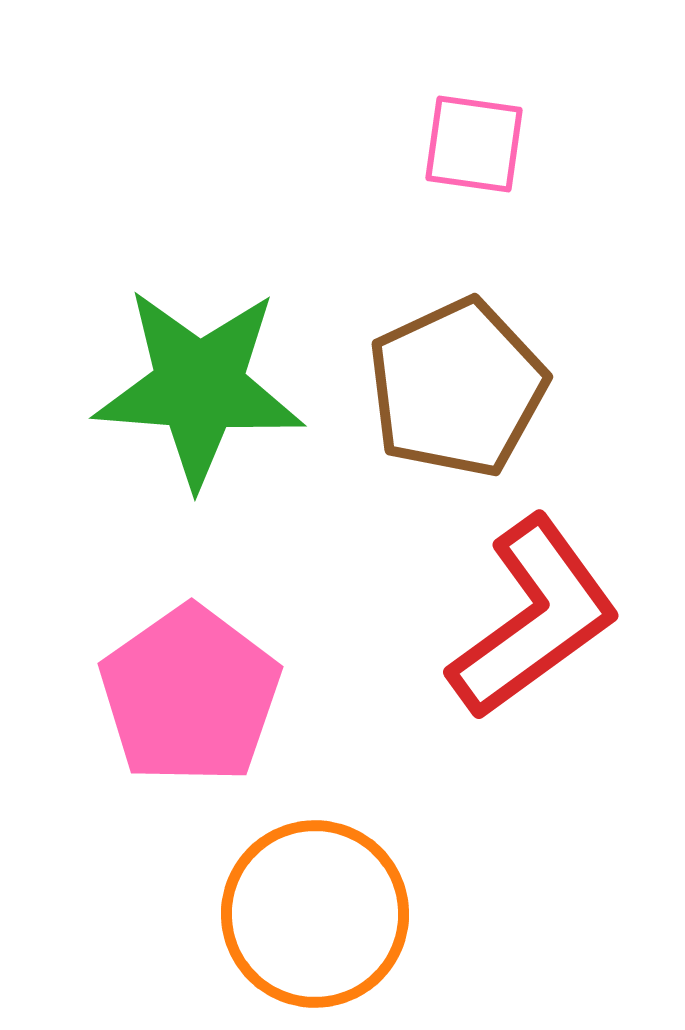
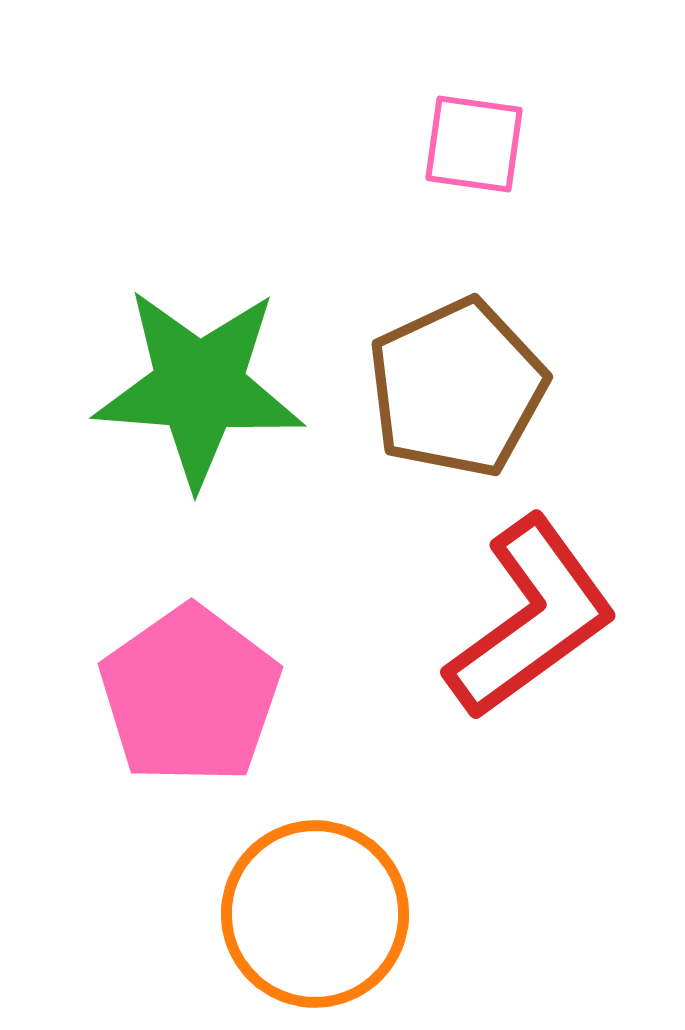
red L-shape: moved 3 px left
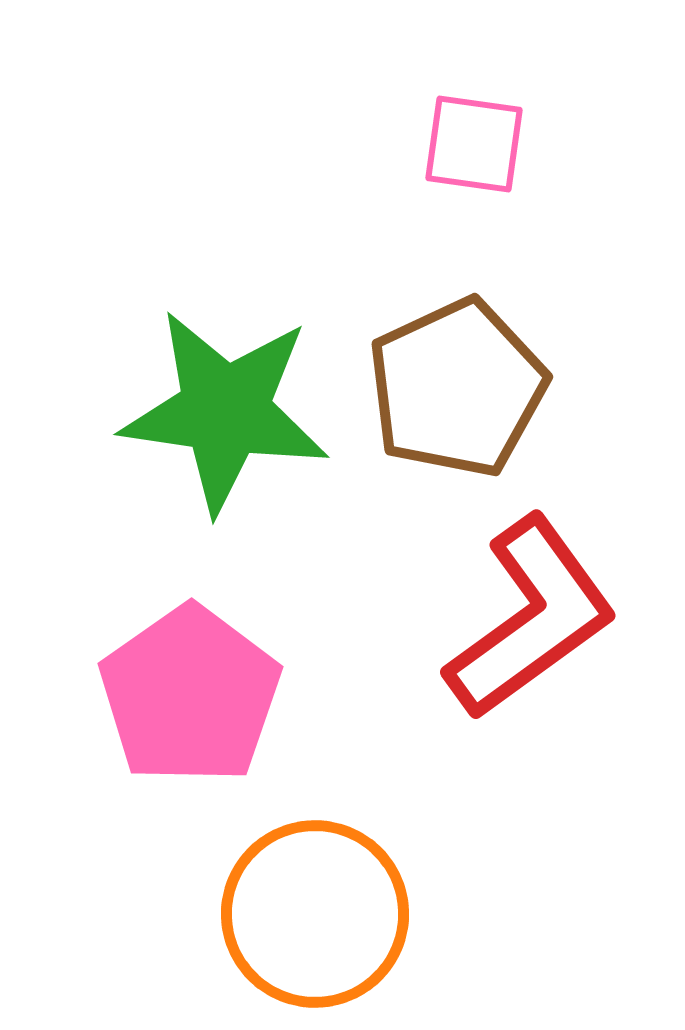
green star: moved 26 px right, 24 px down; rotated 4 degrees clockwise
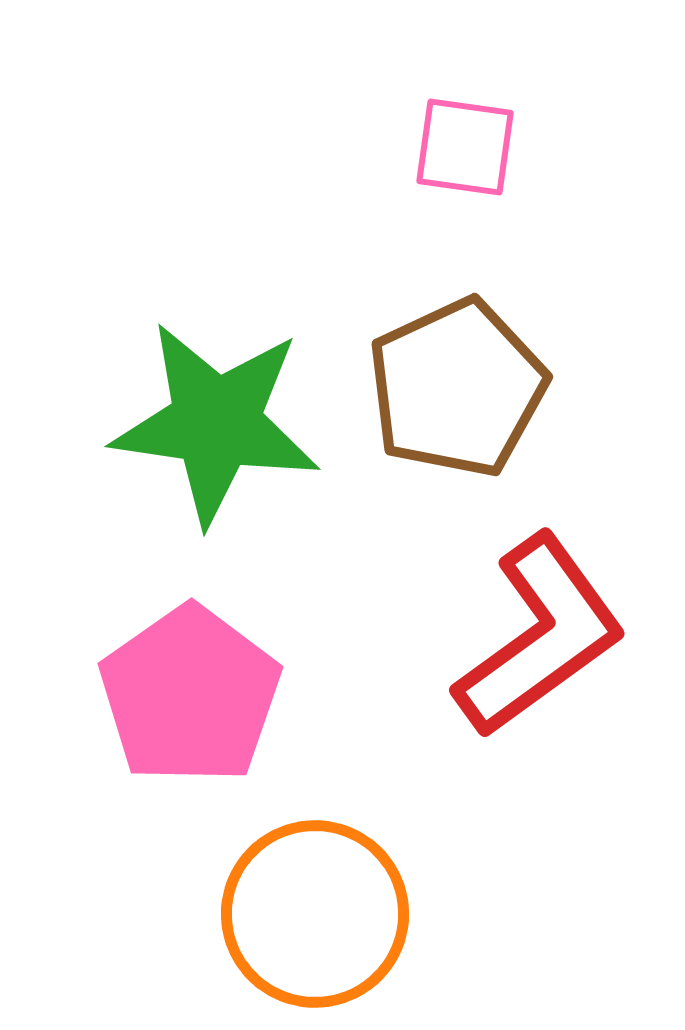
pink square: moved 9 px left, 3 px down
green star: moved 9 px left, 12 px down
red L-shape: moved 9 px right, 18 px down
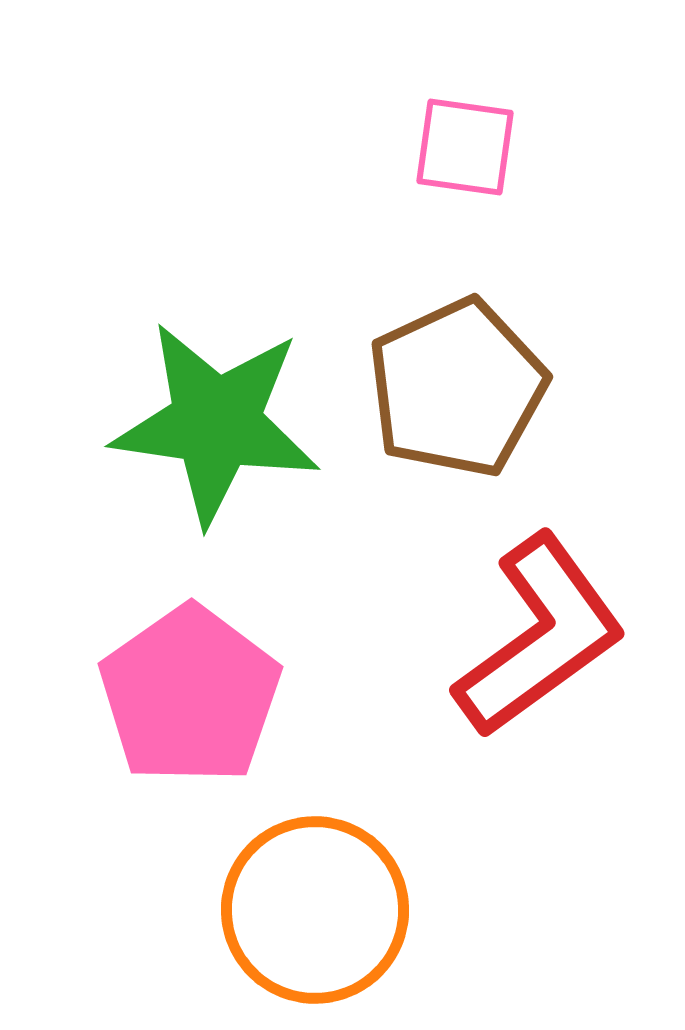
orange circle: moved 4 px up
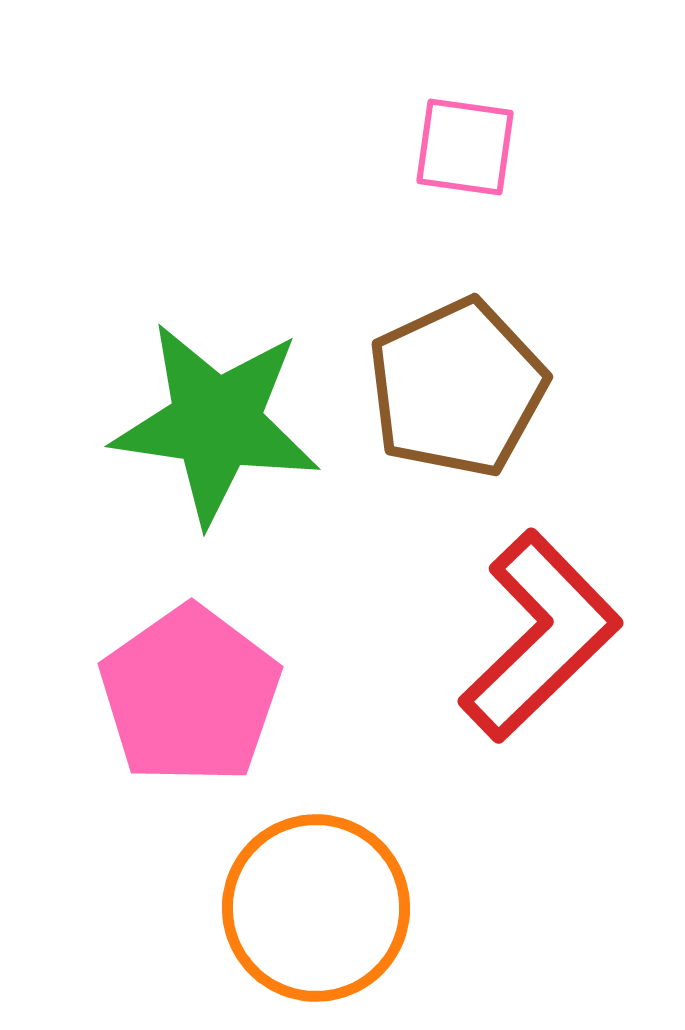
red L-shape: rotated 8 degrees counterclockwise
orange circle: moved 1 px right, 2 px up
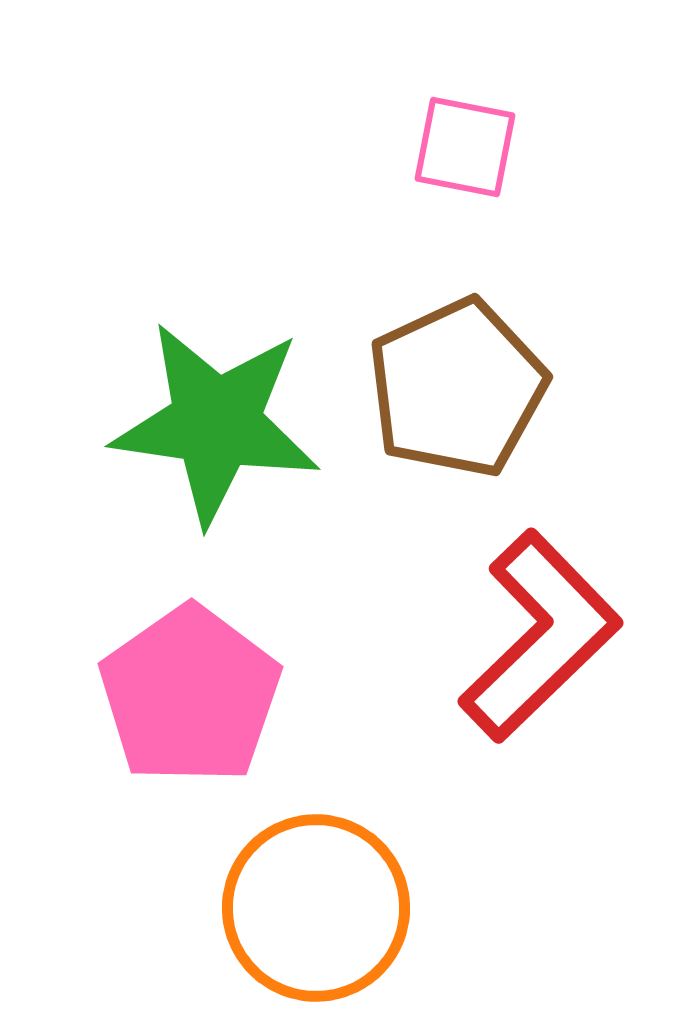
pink square: rotated 3 degrees clockwise
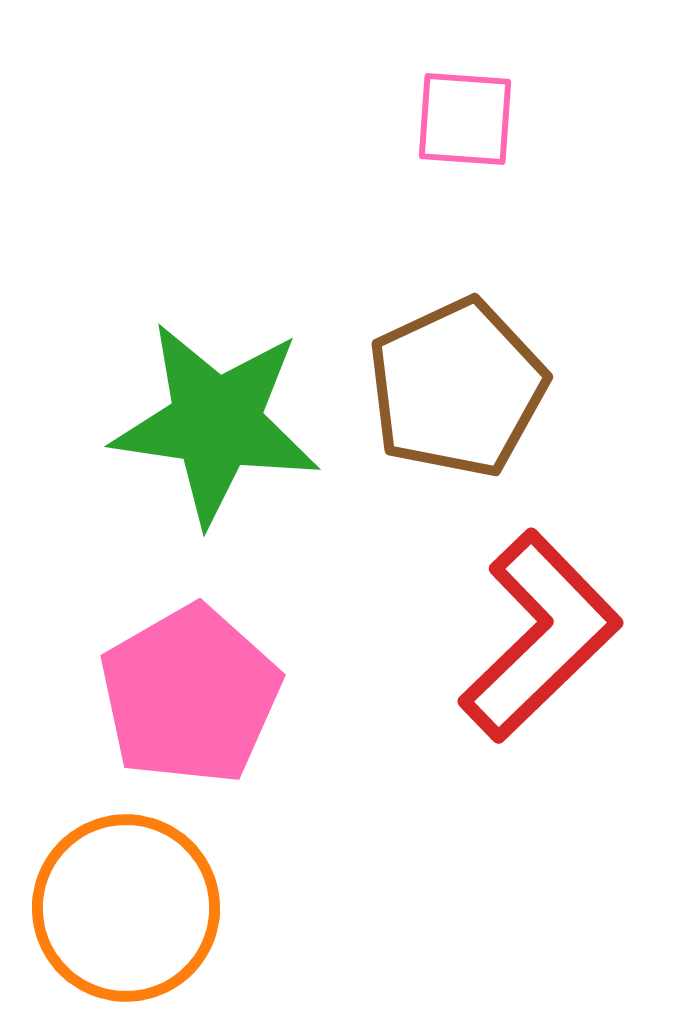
pink square: moved 28 px up; rotated 7 degrees counterclockwise
pink pentagon: rotated 5 degrees clockwise
orange circle: moved 190 px left
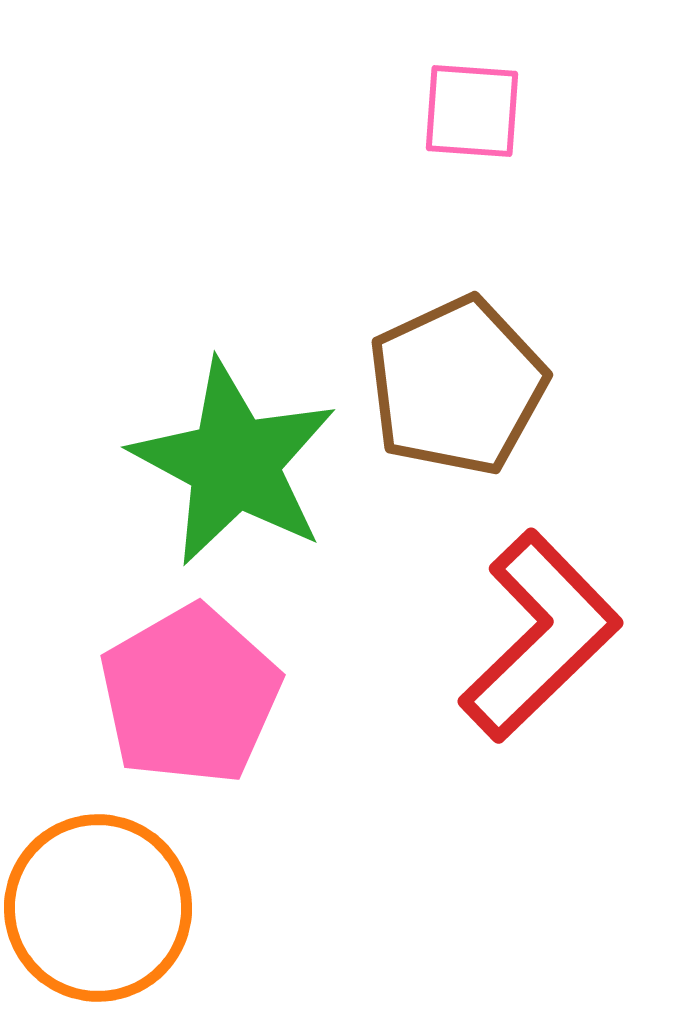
pink square: moved 7 px right, 8 px up
brown pentagon: moved 2 px up
green star: moved 18 px right, 40 px down; rotated 20 degrees clockwise
orange circle: moved 28 px left
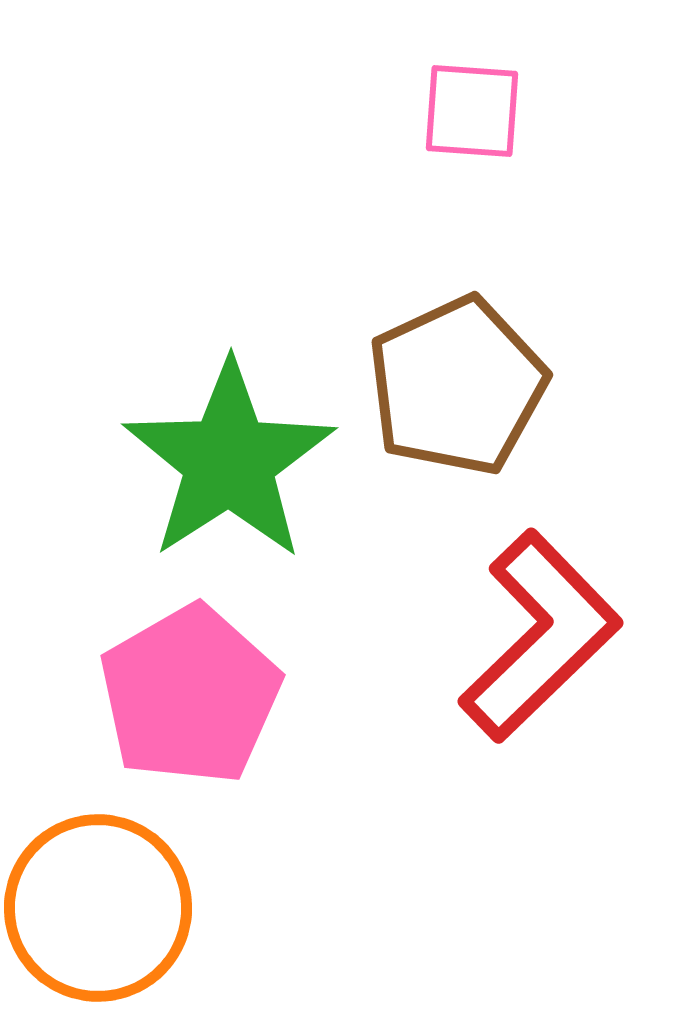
green star: moved 5 px left, 2 px up; rotated 11 degrees clockwise
